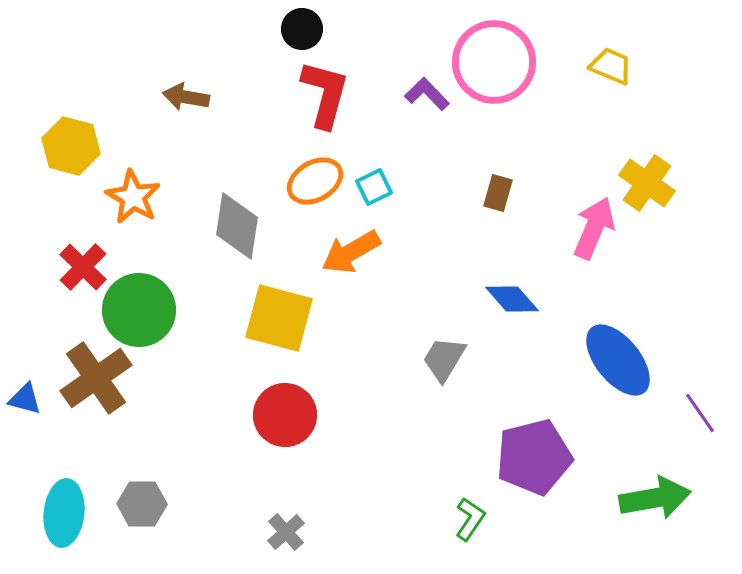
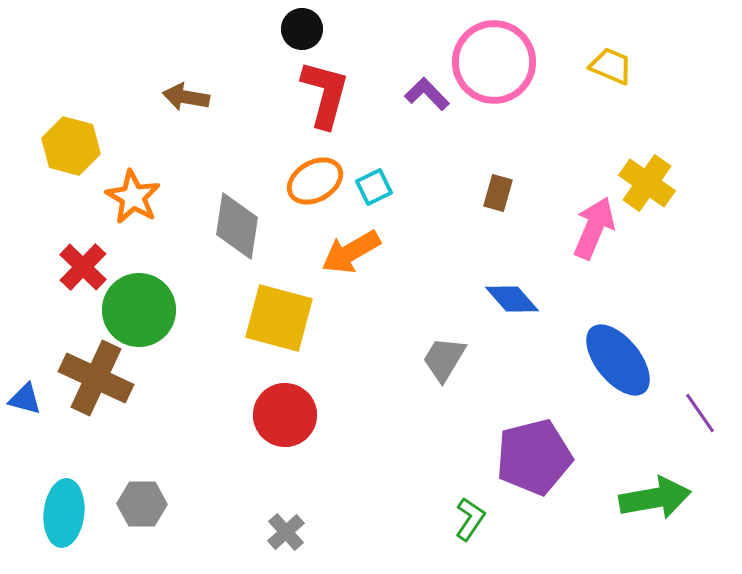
brown cross: rotated 30 degrees counterclockwise
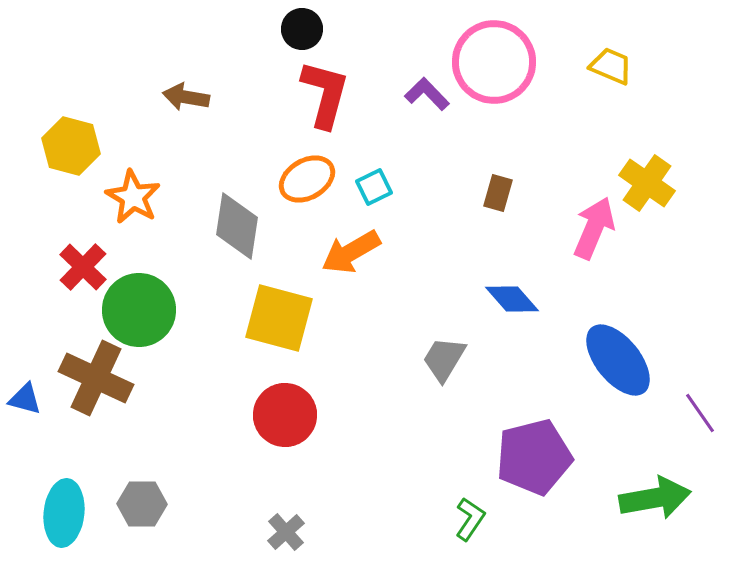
orange ellipse: moved 8 px left, 2 px up
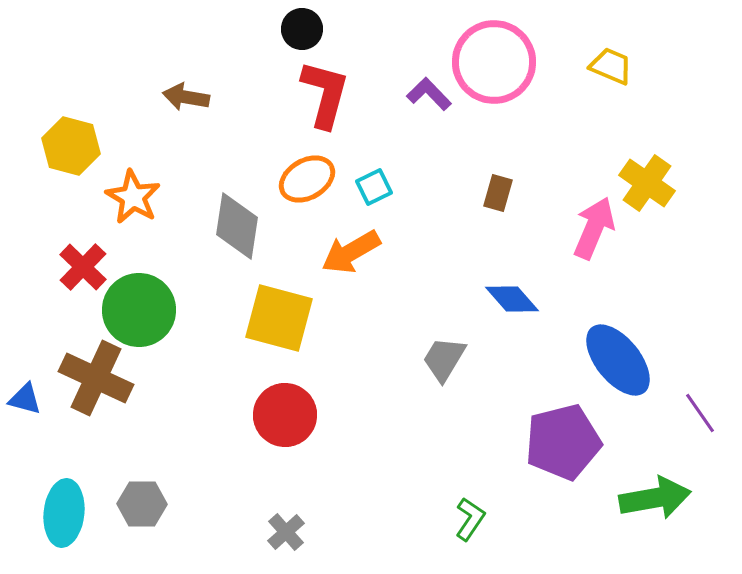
purple L-shape: moved 2 px right
purple pentagon: moved 29 px right, 15 px up
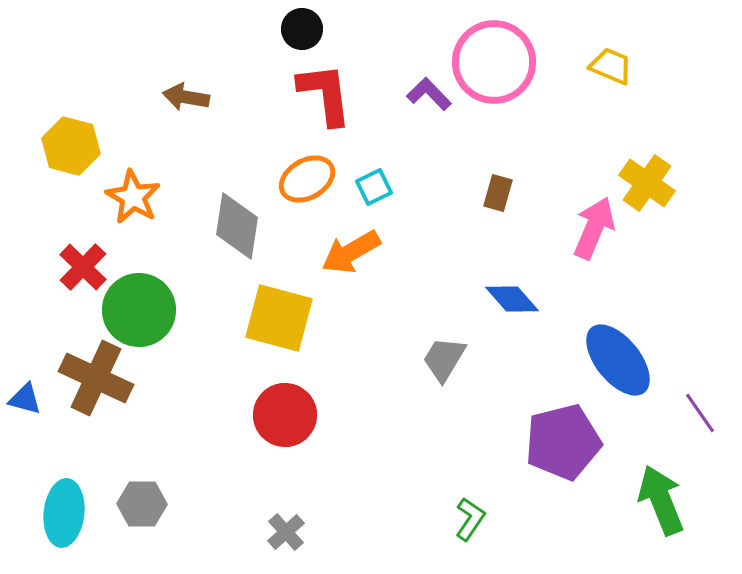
red L-shape: rotated 22 degrees counterclockwise
green arrow: moved 6 px right, 2 px down; rotated 102 degrees counterclockwise
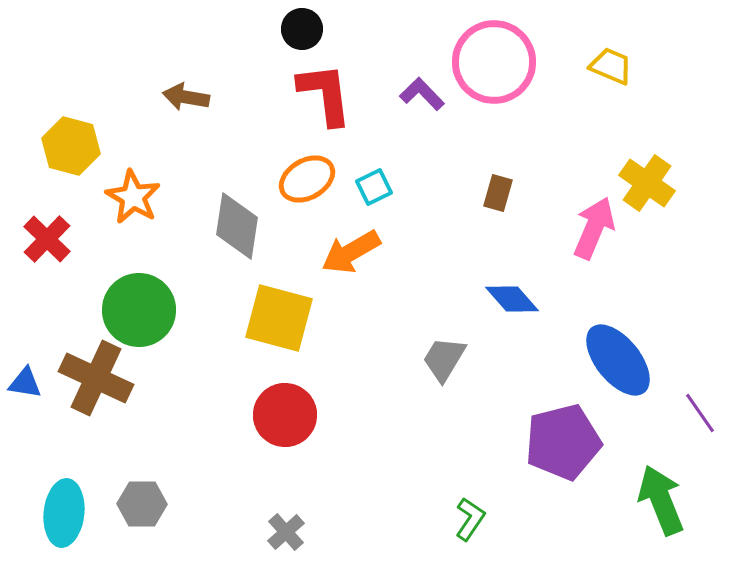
purple L-shape: moved 7 px left
red cross: moved 36 px left, 28 px up
blue triangle: moved 16 px up; rotated 6 degrees counterclockwise
